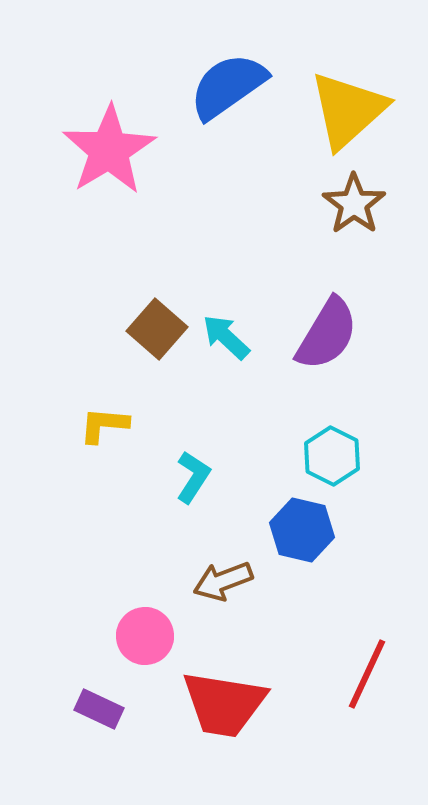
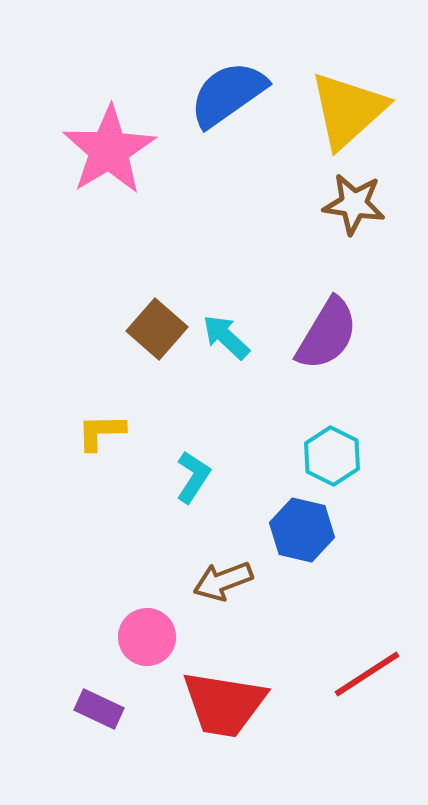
blue semicircle: moved 8 px down
brown star: rotated 28 degrees counterclockwise
yellow L-shape: moved 3 px left, 7 px down; rotated 6 degrees counterclockwise
pink circle: moved 2 px right, 1 px down
red line: rotated 32 degrees clockwise
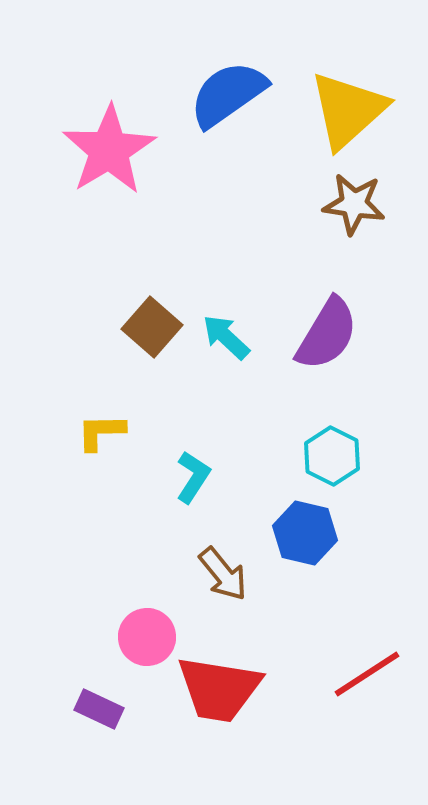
brown square: moved 5 px left, 2 px up
blue hexagon: moved 3 px right, 3 px down
brown arrow: moved 7 px up; rotated 108 degrees counterclockwise
red trapezoid: moved 5 px left, 15 px up
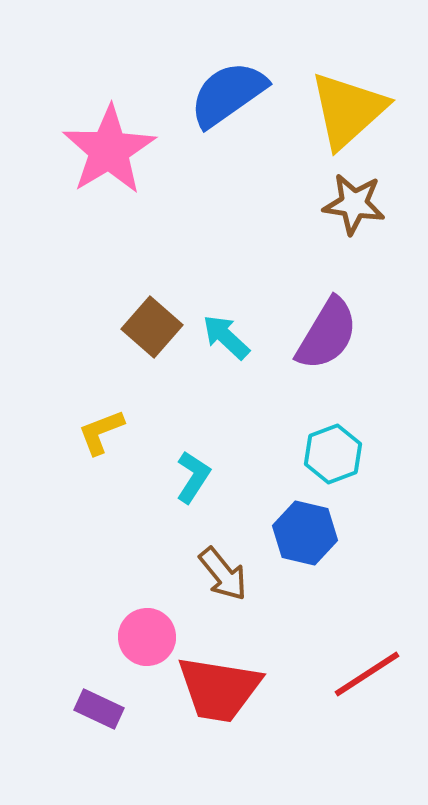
yellow L-shape: rotated 20 degrees counterclockwise
cyan hexagon: moved 1 px right, 2 px up; rotated 12 degrees clockwise
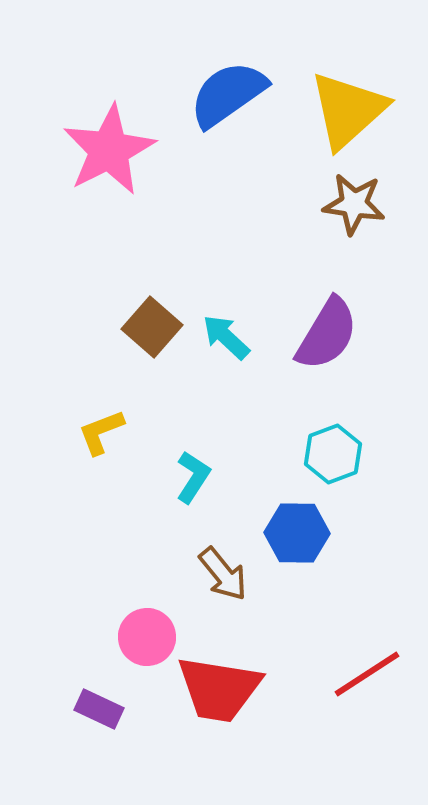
pink star: rotated 4 degrees clockwise
blue hexagon: moved 8 px left; rotated 12 degrees counterclockwise
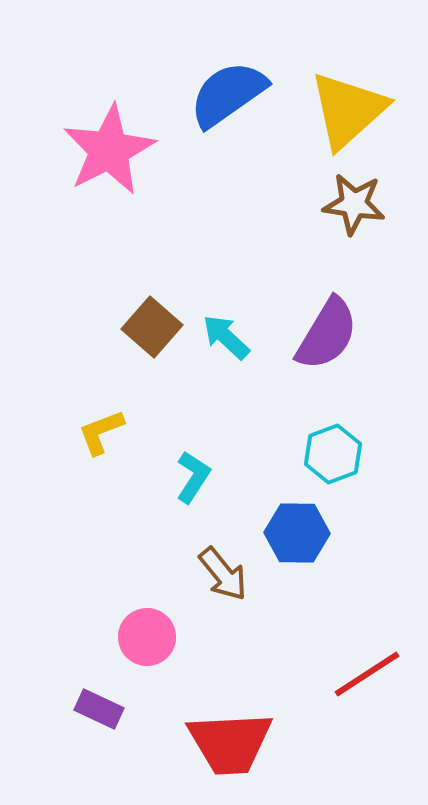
red trapezoid: moved 11 px right, 54 px down; rotated 12 degrees counterclockwise
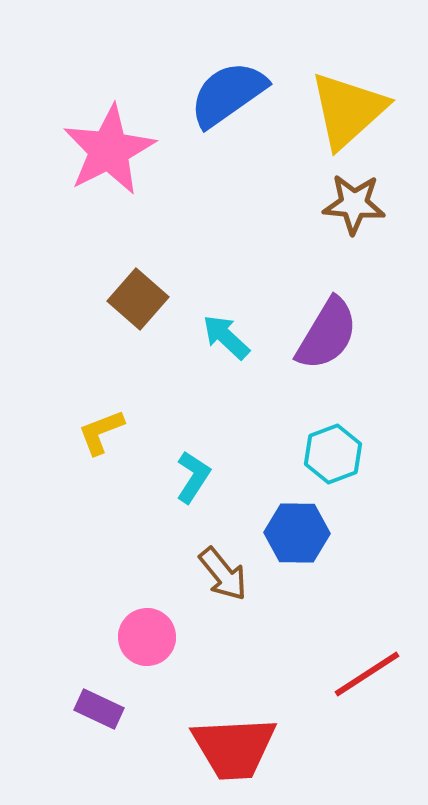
brown star: rotated 4 degrees counterclockwise
brown square: moved 14 px left, 28 px up
red trapezoid: moved 4 px right, 5 px down
